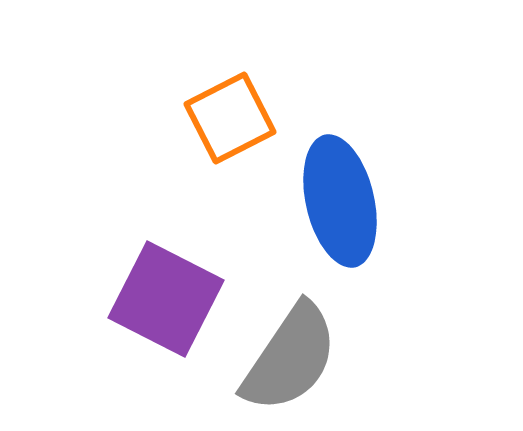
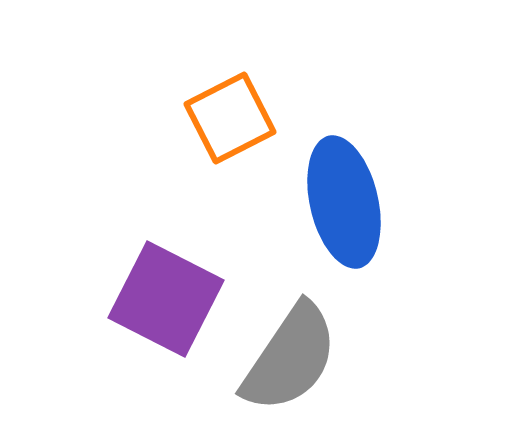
blue ellipse: moved 4 px right, 1 px down
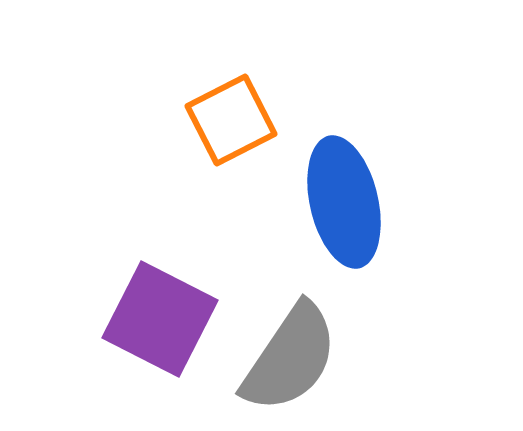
orange square: moved 1 px right, 2 px down
purple square: moved 6 px left, 20 px down
